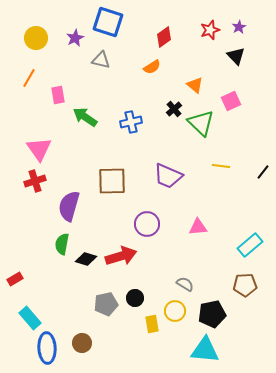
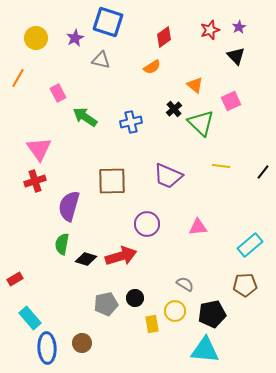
orange line at (29, 78): moved 11 px left
pink rectangle at (58, 95): moved 2 px up; rotated 18 degrees counterclockwise
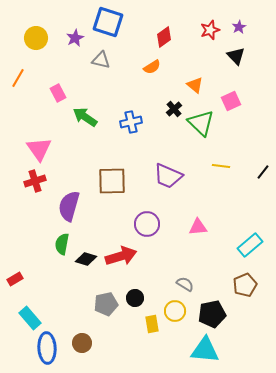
brown pentagon at (245, 285): rotated 20 degrees counterclockwise
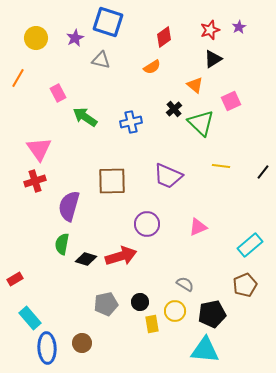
black triangle at (236, 56): moved 23 px left, 3 px down; rotated 42 degrees clockwise
pink triangle at (198, 227): rotated 18 degrees counterclockwise
black circle at (135, 298): moved 5 px right, 4 px down
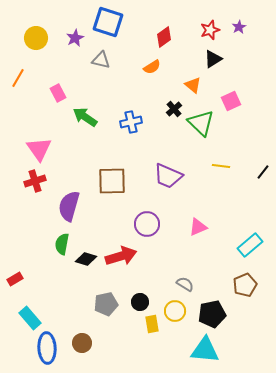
orange triangle at (195, 85): moved 2 px left
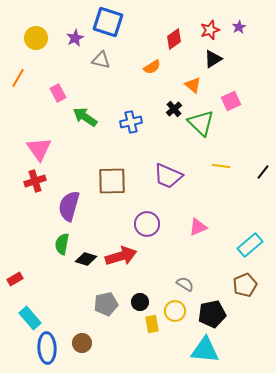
red diamond at (164, 37): moved 10 px right, 2 px down
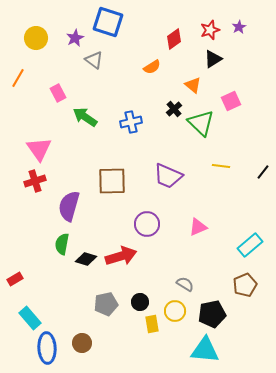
gray triangle at (101, 60): moved 7 px left; rotated 24 degrees clockwise
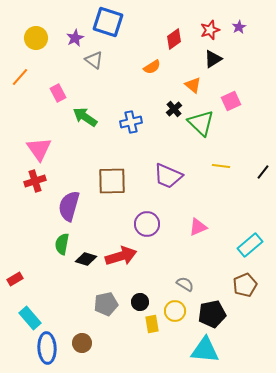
orange line at (18, 78): moved 2 px right, 1 px up; rotated 12 degrees clockwise
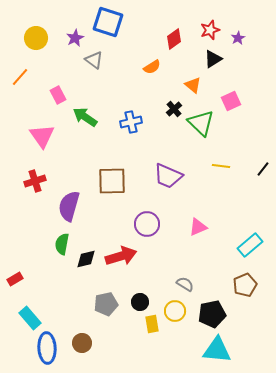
purple star at (239, 27): moved 1 px left, 11 px down
pink rectangle at (58, 93): moved 2 px down
pink triangle at (39, 149): moved 3 px right, 13 px up
black line at (263, 172): moved 3 px up
black diamond at (86, 259): rotated 30 degrees counterclockwise
cyan triangle at (205, 350): moved 12 px right
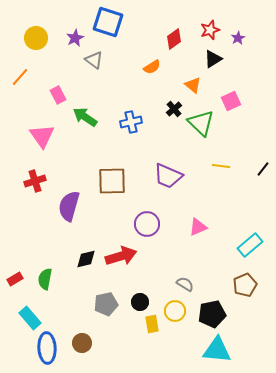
green semicircle at (62, 244): moved 17 px left, 35 px down
